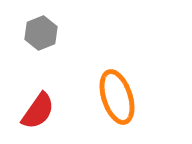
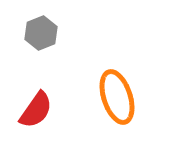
red semicircle: moved 2 px left, 1 px up
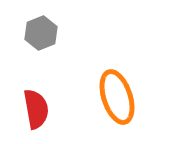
red semicircle: moved 1 px up; rotated 45 degrees counterclockwise
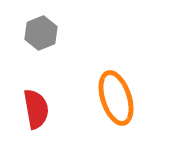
orange ellipse: moved 1 px left, 1 px down
